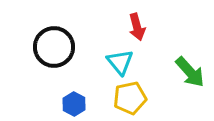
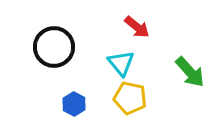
red arrow: rotated 36 degrees counterclockwise
cyan triangle: moved 1 px right, 1 px down
yellow pentagon: rotated 24 degrees clockwise
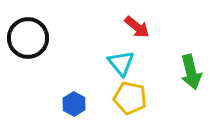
black circle: moved 26 px left, 9 px up
green arrow: moved 1 px right; rotated 28 degrees clockwise
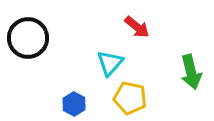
cyan triangle: moved 11 px left; rotated 20 degrees clockwise
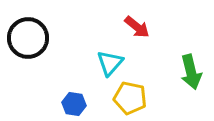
blue hexagon: rotated 20 degrees counterclockwise
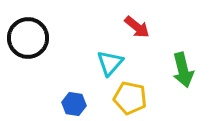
green arrow: moved 8 px left, 2 px up
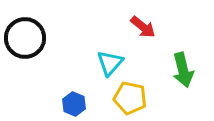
red arrow: moved 6 px right
black circle: moved 3 px left
blue hexagon: rotated 15 degrees clockwise
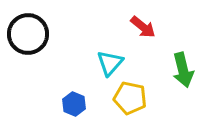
black circle: moved 3 px right, 4 px up
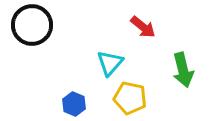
black circle: moved 4 px right, 9 px up
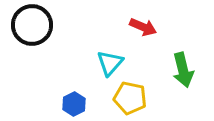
red arrow: rotated 16 degrees counterclockwise
blue hexagon: rotated 10 degrees clockwise
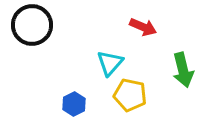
yellow pentagon: moved 3 px up
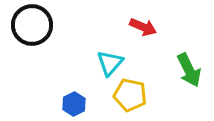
green arrow: moved 6 px right; rotated 12 degrees counterclockwise
